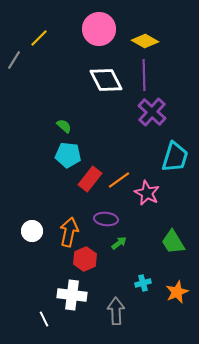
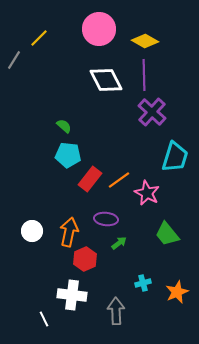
green trapezoid: moved 6 px left, 8 px up; rotated 8 degrees counterclockwise
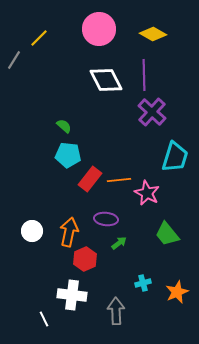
yellow diamond: moved 8 px right, 7 px up
orange line: rotated 30 degrees clockwise
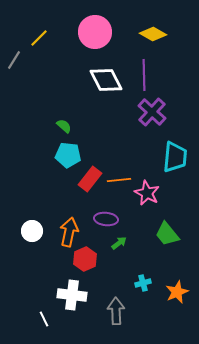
pink circle: moved 4 px left, 3 px down
cyan trapezoid: rotated 12 degrees counterclockwise
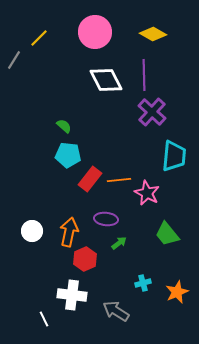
cyan trapezoid: moved 1 px left, 1 px up
gray arrow: rotated 56 degrees counterclockwise
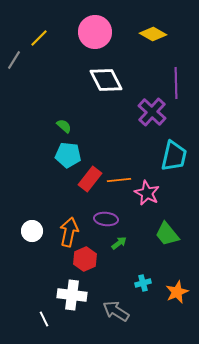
purple line: moved 32 px right, 8 px down
cyan trapezoid: rotated 8 degrees clockwise
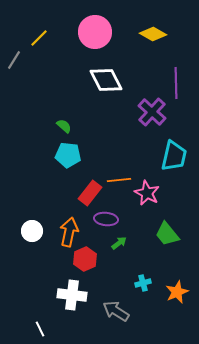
red rectangle: moved 14 px down
white line: moved 4 px left, 10 px down
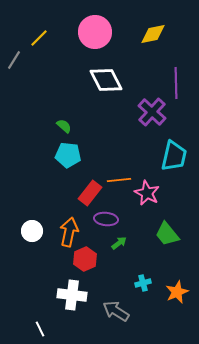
yellow diamond: rotated 40 degrees counterclockwise
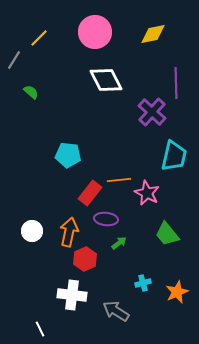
green semicircle: moved 33 px left, 34 px up
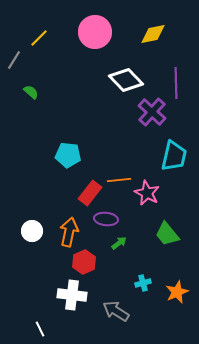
white diamond: moved 20 px right; rotated 16 degrees counterclockwise
red hexagon: moved 1 px left, 3 px down
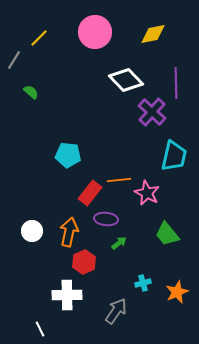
white cross: moved 5 px left; rotated 8 degrees counterclockwise
gray arrow: rotated 92 degrees clockwise
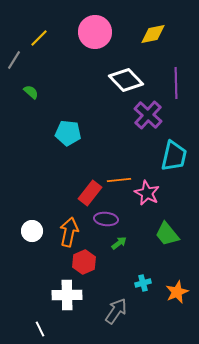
purple cross: moved 4 px left, 3 px down
cyan pentagon: moved 22 px up
